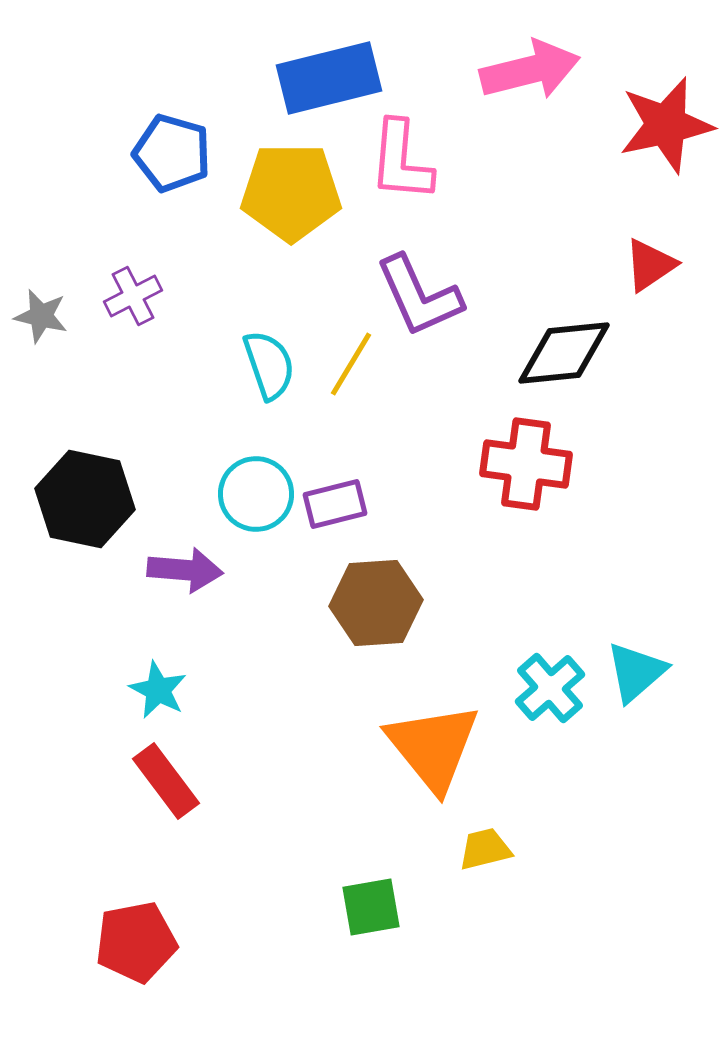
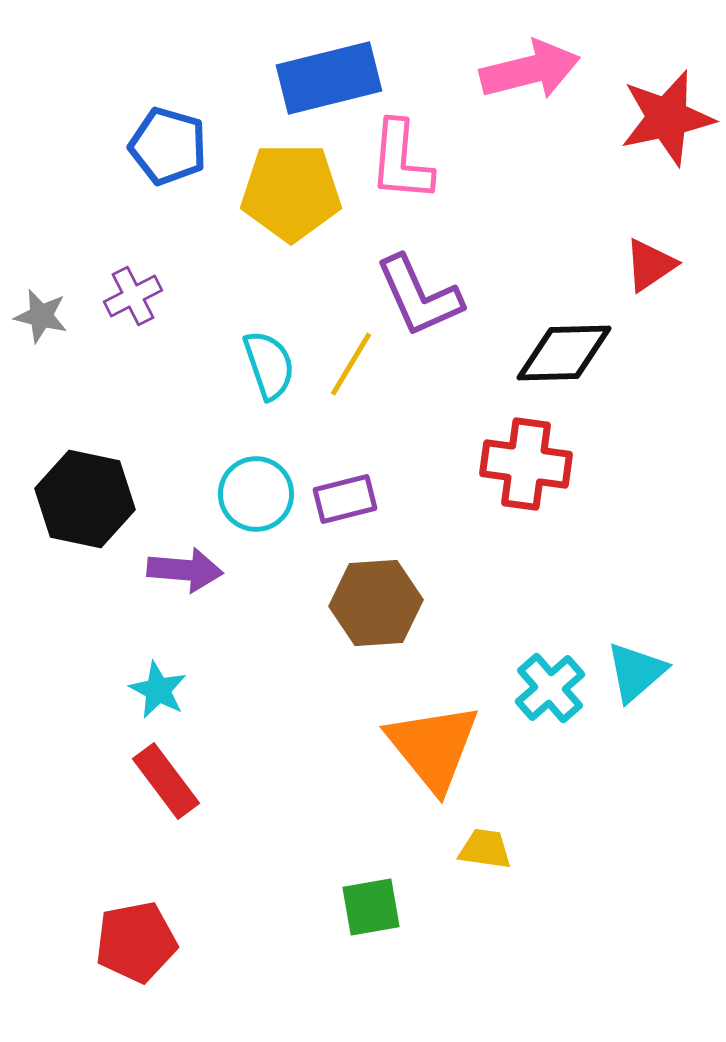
red star: moved 1 px right, 7 px up
blue pentagon: moved 4 px left, 7 px up
black diamond: rotated 4 degrees clockwise
purple rectangle: moved 10 px right, 5 px up
yellow trapezoid: rotated 22 degrees clockwise
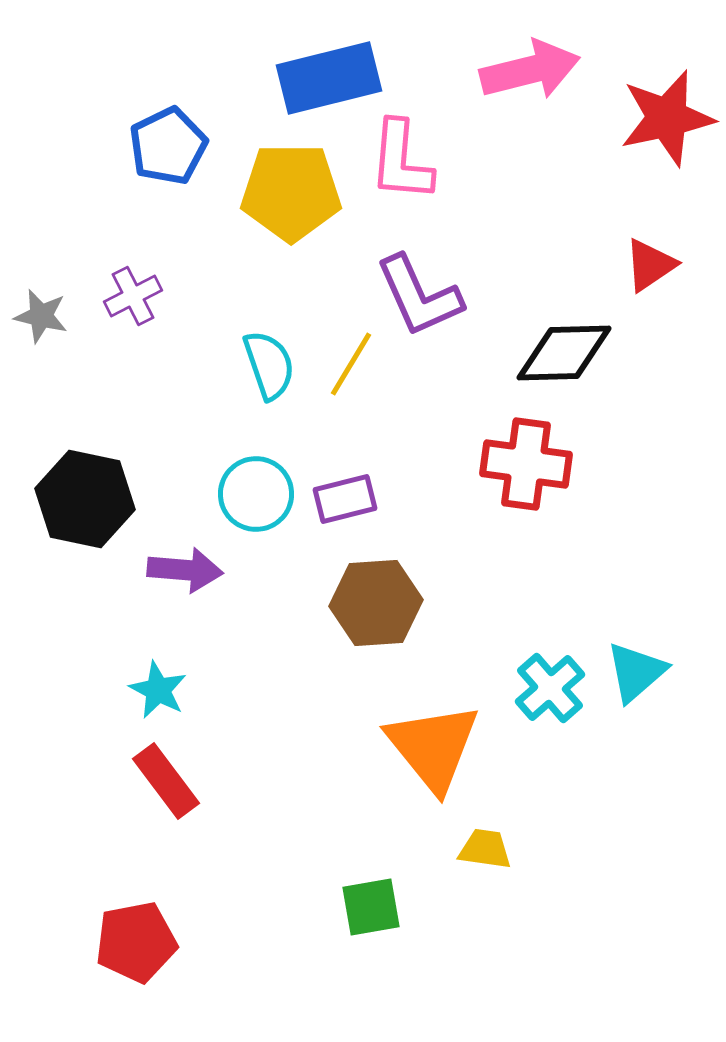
blue pentagon: rotated 30 degrees clockwise
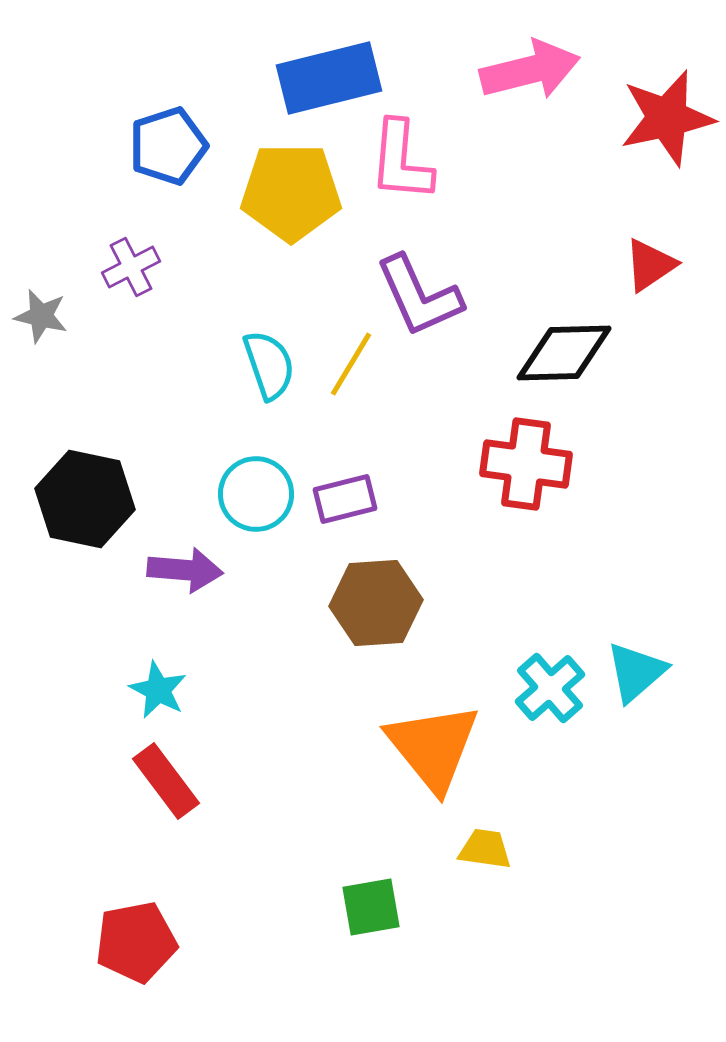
blue pentagon: rotated 8 degrees clockwise
purple cross: moved 2 px left, 29 px up
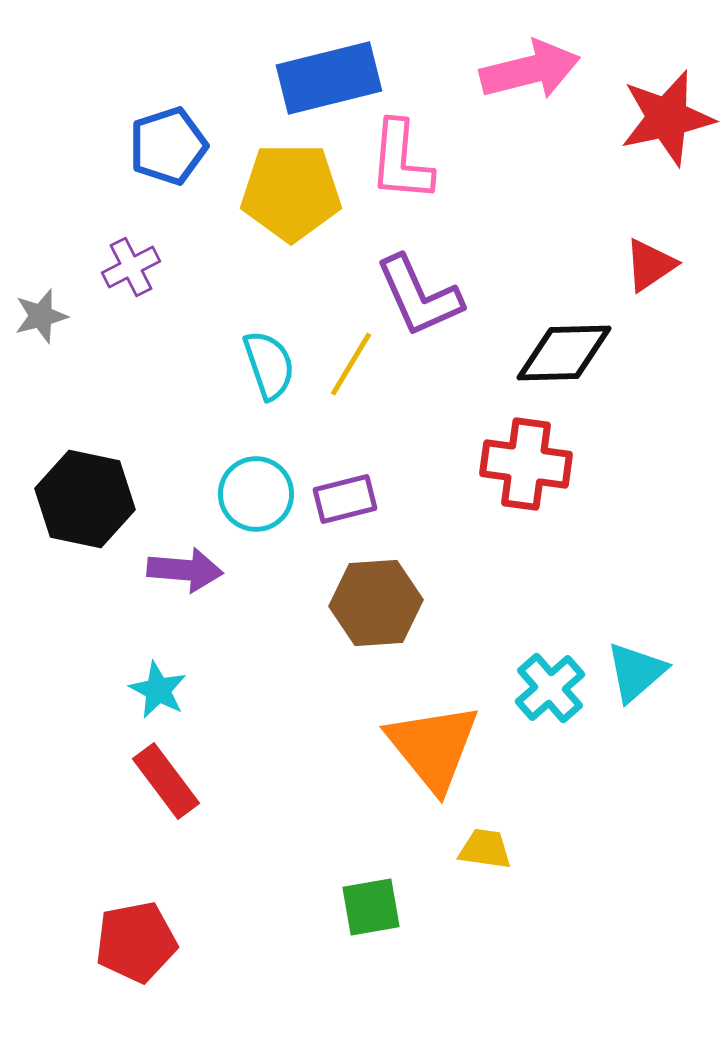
gray star: rotated 28 degrees counterclockwise
